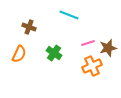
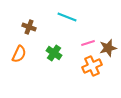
cyan line: moved 2 px left, 2 px down
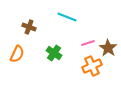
brown star: rotated 24 degrees counterclockwise
orange semicircle: moved 2 px left
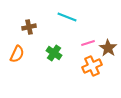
brown cross: rotated 32 degrees counterclockwise
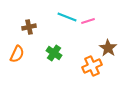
pink line: moved 22 px up
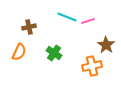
brown star: moved 2 px left, 3 px up
orange semicircle: moved 2 px right, 2 px up
orange cross: rotated 12 degrees clockwise
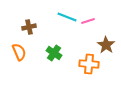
orange semicircle: rotated 48 degrees counterclockwise
orange cross: moved 3 px left, 2 px up; rotated 18 degrees clockwise
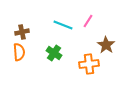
cyan line: moved 4 px left, 8 px down
pink line: rotated 40 degrees counterclockwise
brown cross: moved 7 px left, 5 px down
orange semicircle: rotated 18 degrees clockwise
orange cross: rotated 12 degrees counterclockwise
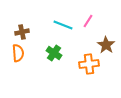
orange semicircle: moved 1 px left, 1 px down
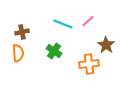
pink line: rotated 16 degrees clockwise
cyan line: moved 1 px up
green cross: moved 2 px up
